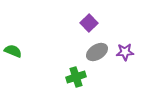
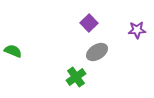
purple star: moved 12 px right, 22 px up
green cross: rotated 18 degrees counterclockwise
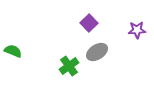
green cross: moved 7 px left, 11 px up
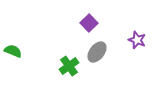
purple star: moved 10 px down; rotated 24 degrees clockwise
gray ellipse: rotated 20 degrees counterclockwise
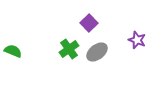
gray ellipse: rotated 15 degrees clockwise
green cross: moved 17 px up
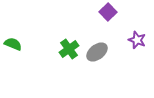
purple square: moved 19 px right, 11 px up
green semicircle: moved 7 px up
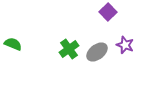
purple star: moved 12 px left, 5 px down
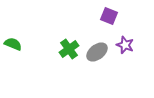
purple square: moved 1 px right, 4 px down; rotated 24 degrees counterclockwise
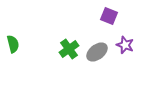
green semicircle: rotated 54 degrees clockwise
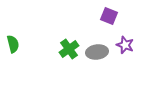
gray ellipse: rotated 30 degrees clockwise
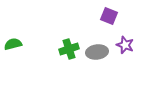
green semicircle: rotated 90 degrees counterclockwise
green cross: rotated 18 degrees clockwise
